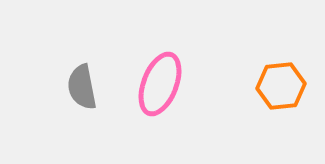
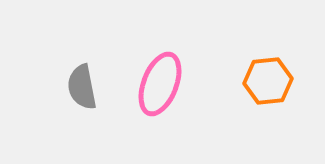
orange hexagon: moved 13 px left, 5 px up
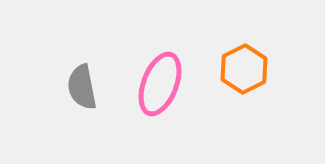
orange hexagon: moved 24 px left, 12 px up; rotated 21 degrees counterclockwise
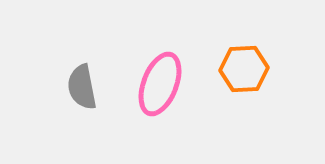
orange hexagon: rotated 24 degrees clockwise
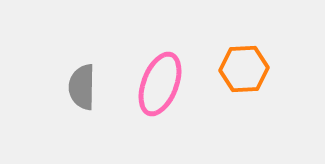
gray semicircle: rotated 12 degrees clockwise
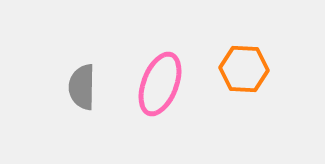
orange hexagon: rotated 6 degrees clockwise
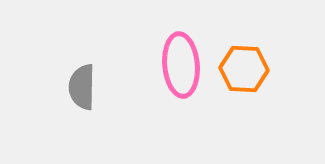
pink ellipse: moved 21 px right, 19 px up; rotated 26 degrees counterclockwise
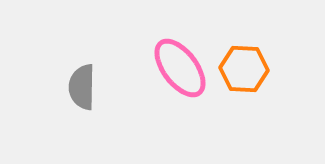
pink ellipse: moved 1 px left, 3 px down; rotated 32 degrees counterclockwise
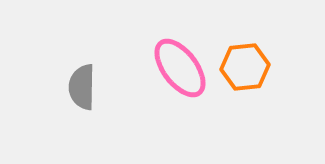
orange hexagon: moved 1 px right, 2 px up; rotated 9 degrees counterclockwise
